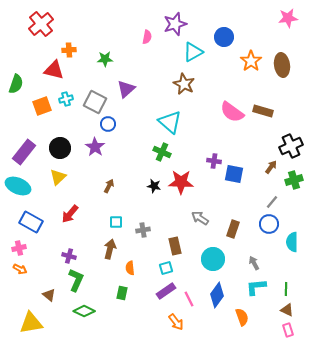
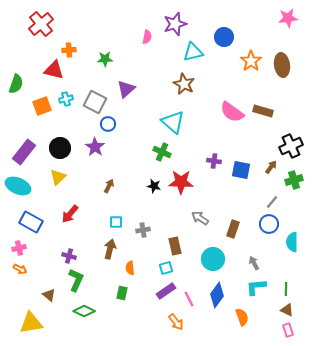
cyan triangle at (193, 52): rotated 15 degrees clockwise
cyan triangle at (170, 122): moved 3 px right
blue square at (234, 174): moved 7 px right, 4 px up
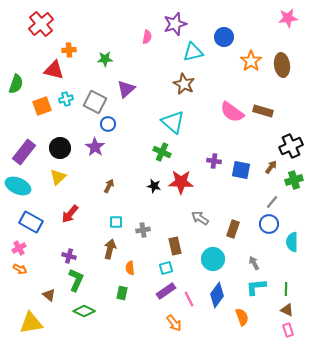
pink cross at (19, 248): rotated 16 degrees counterclockwise
orange arrow at (176, 322): moved 2 px left, 1 px down
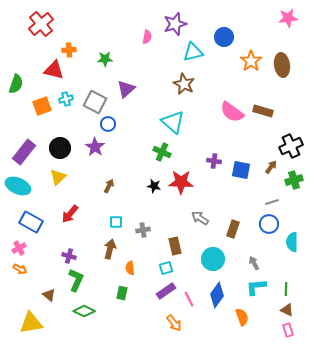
gray line at (272, 202): rotated 32 degrees clockwise
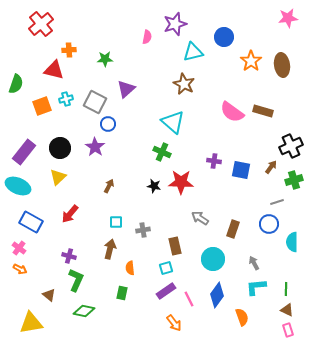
gray line at (272, 202): moved 5 px right
pink cross at (19, 248): rotated 24 degrees counterclockwise
green diamond at (84, 311): rotated 15 degrees counterclockwise
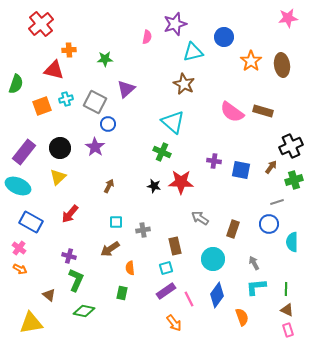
brown arrow at (110, 249): rotated 138 degrees counterclockwise
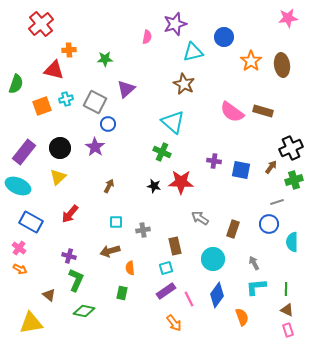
black cross at (291, 146): moved 2 px down
brown arrow at (110, 249): moved 2 px down; rotated 18 degrees clockwise
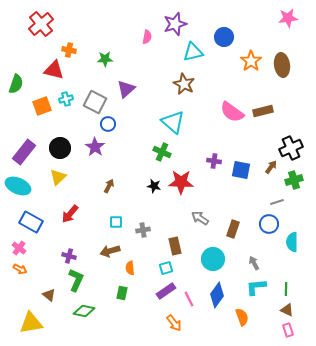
orange cross at (69, 50): rotated 16 degrees clockwise
brown rectangle at (263, 111): rotated 30 degrees counterclockwise
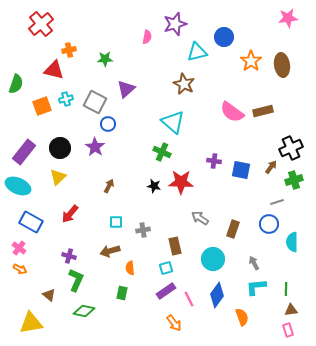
orange cross at (69, 50): rotated 24 degrees counterclockwise
cyan triangle at (193, 52): moved 4 px right
brown triangle at (287, 310): moved 4 px right; rotated 32 degrees counterclockwise
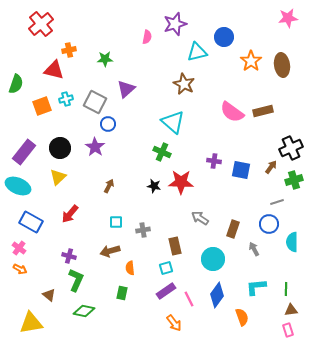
gray arrow at (254, 263): moved 14 px up
